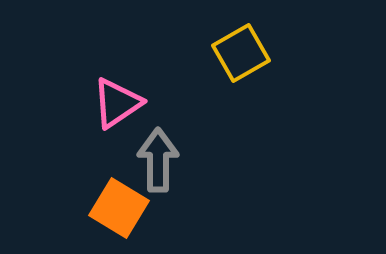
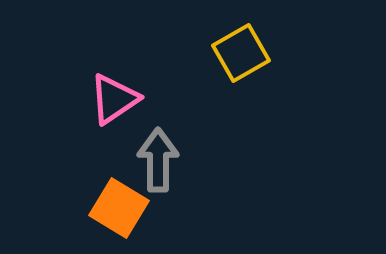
pink triangle: moved 3 px left, 4 px up
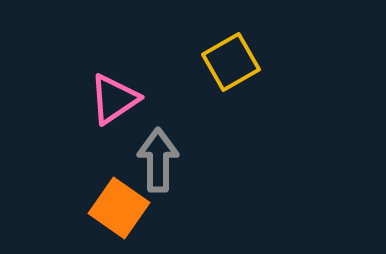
yellow square: moved 10 px left, 9 px down
orange square: rotated 4 degrees clockwise
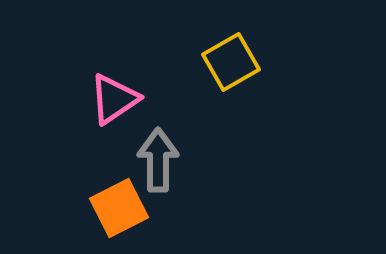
orange square: rotated 28 degrees clockwise
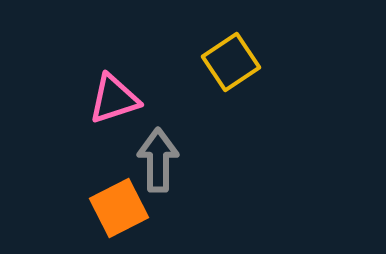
yellow square: rotated 4 degrees counterclockwise
pink triangle: rotated 16 degrees clockwise
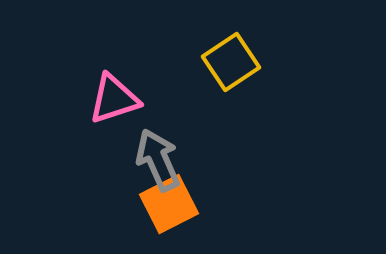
gray arrow: rotated 24 degrees counterclockwise
orange square: moved 50 px right, 4 px up
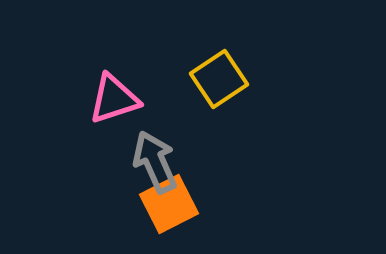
yellow square: moved 12 px left, 17 px down
gray arrow: moved 3 px left, 2 px down
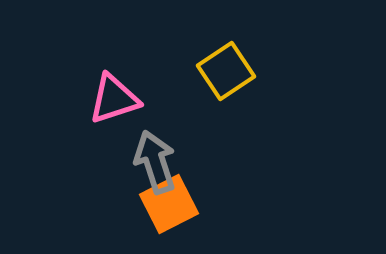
yellow square: moved 7 px right, 8 px up
gray arrow: rotated 6 degrees clockwise
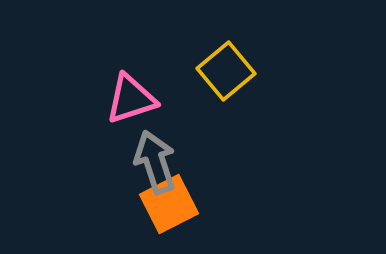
yellow square: rotated 6 degrees counterclockwise
pink triangle: moved 17 px right
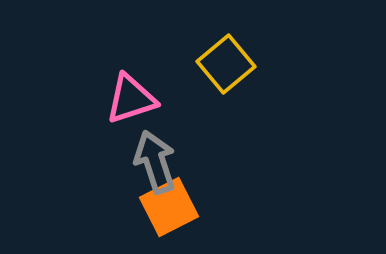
yellow square: moved 7 px up
orange square: moved 3 px down
